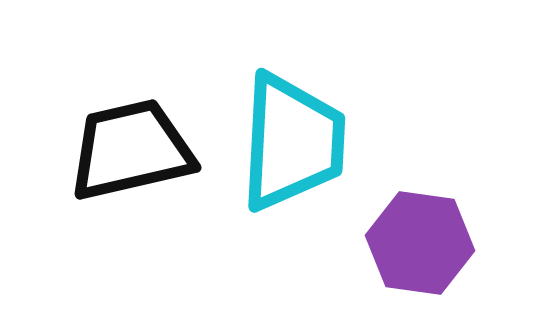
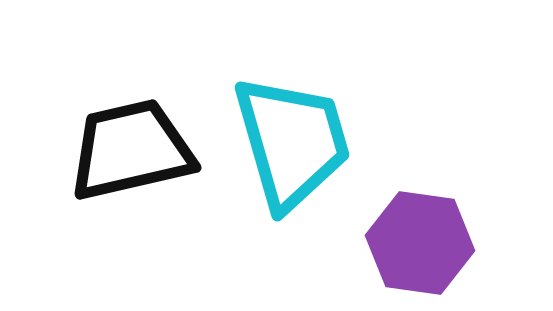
cyan trapezoid: rotated 19 degrees counterclockwise
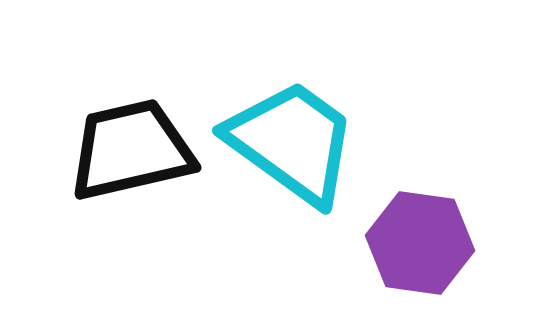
cyan trapezoid: rotated 38 degrees counterclockwise
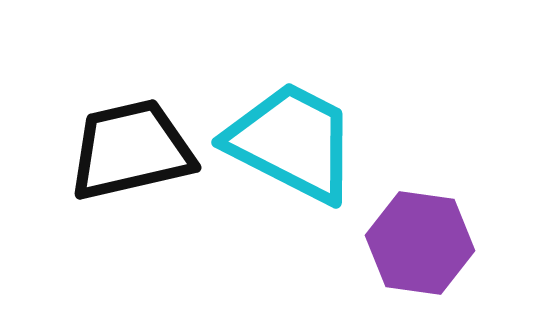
cyan trapezoid: rotated 9 degrees counterclockwise
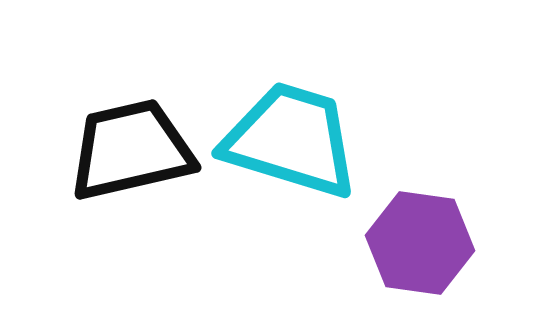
cyan trapezoid: moved 1 px left, 2 px up; rotated 10 degrees counterclockwise
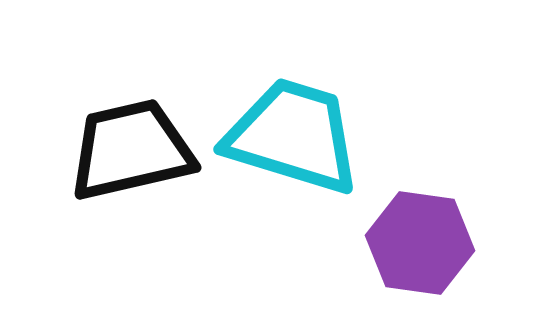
cyan trapezoid: moved 2 px right, 4 px up
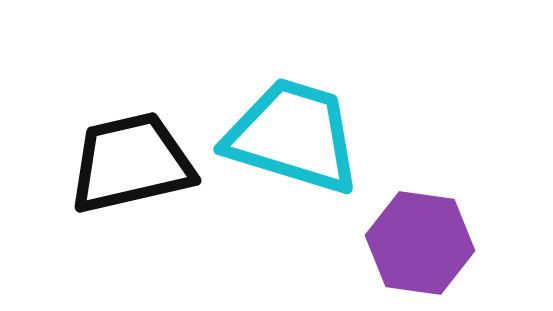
black trapezoid: moved 13 px down
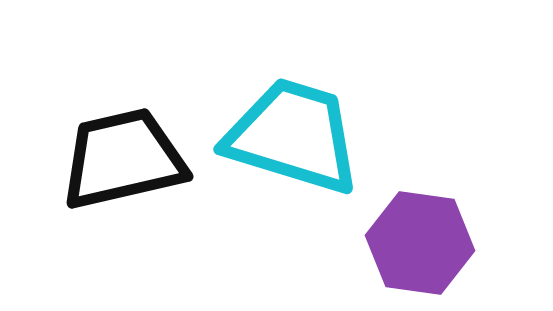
black trapezoid: moved 8 px left, 4 px up
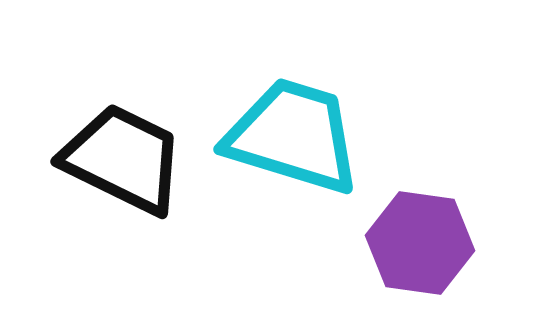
black trapezoid: rotated 39 degrees clockwise
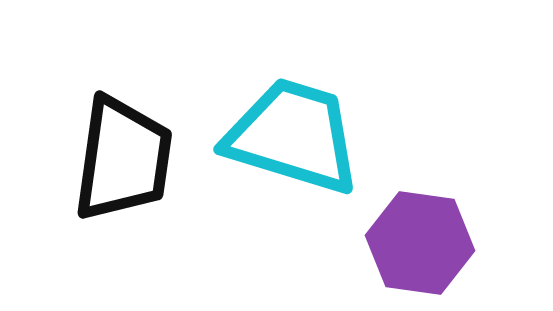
black trapezoid: rotated 72 degrees clockwise
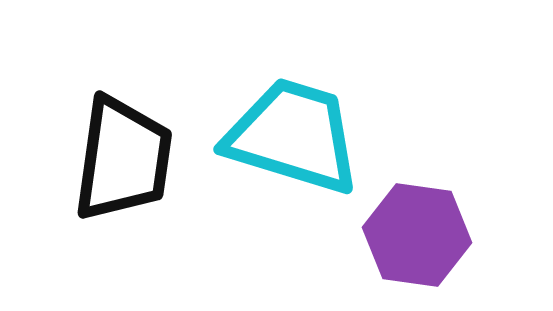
purple hexagon: moved 3 px left, 8 px up
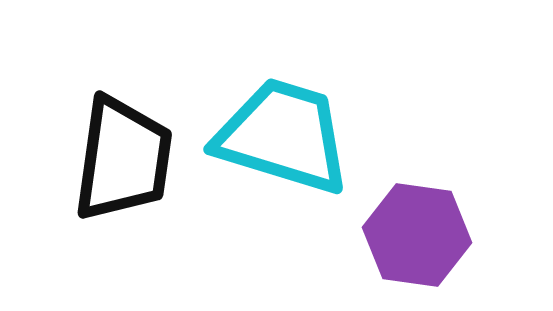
cyan trapezoid: moved 10 px left
